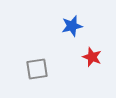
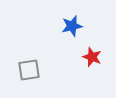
gray square: moved 8 px left, 1 px down
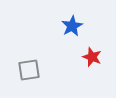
blue star: rotated 15 degrees counterclockwise
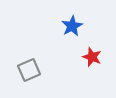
gray square: rotated 15 degrees counterclockwise
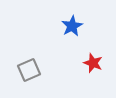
red star: moved 1 px right, 6 px down
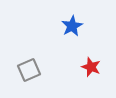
red star: moved 2 px left, 4 px down
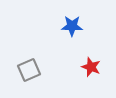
blue star: rotated 30 degrees clockwise
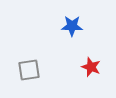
gray square: rotated 15 degrees clockwise
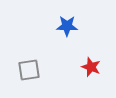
blue star: moved 5 px left
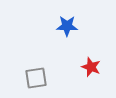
gray square: moved 7 px right, 8 px down
